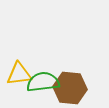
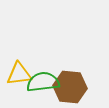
brown hexagon: moved 1 px up
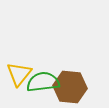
yellow triangle: rotated 44 degrees counterclockwise
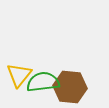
yellow triangle: moved 1 px down
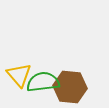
yellow triangle: rotated 20 degrees counterclockwise
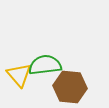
green semicircle: moved 2 px right, 17 px up
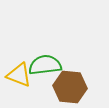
yellow triangle: rotated 28 degrees counterclockwise
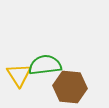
yellow triangle: rotated 36 degrees clockwise
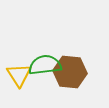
brown hexagon: moved 15 px up
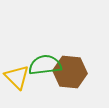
yellow triangle: moved 2 px left, 2 px down; rotated 12 degrees counterclockwise
